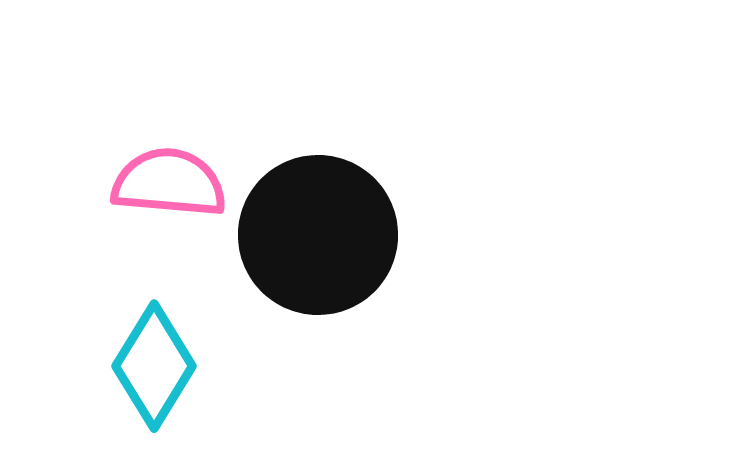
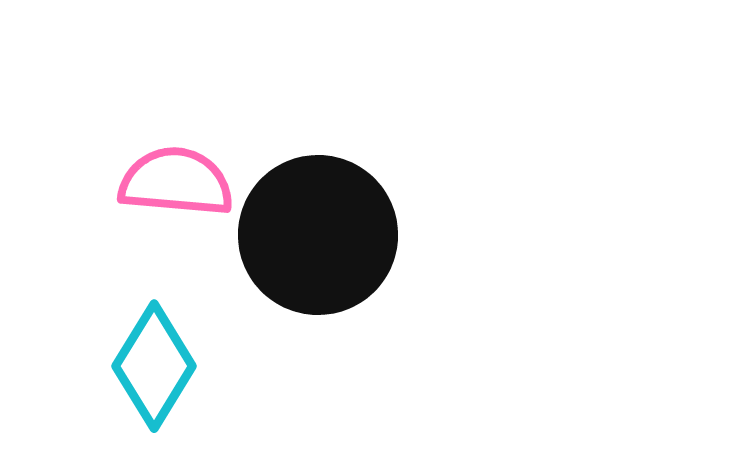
pink semicircle: moved 7 px right, 1 px up
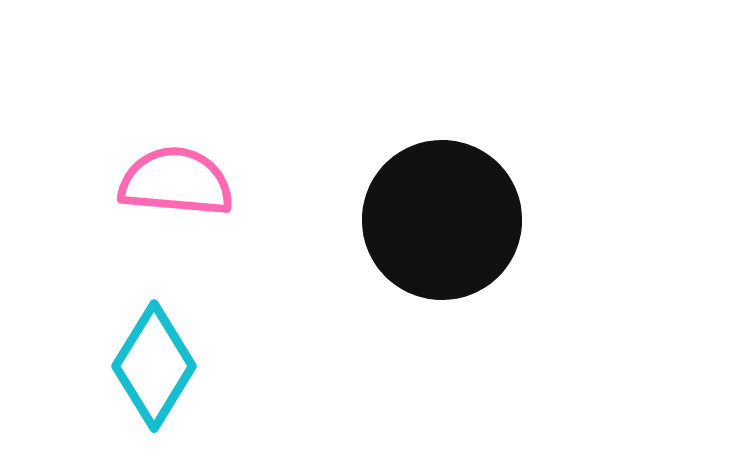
black circle: moved 124 px right, 15 px up
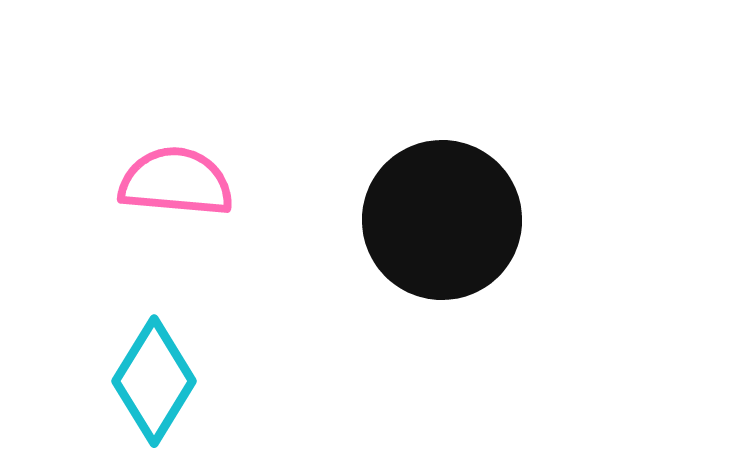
cyan diamond: moved 15 px down
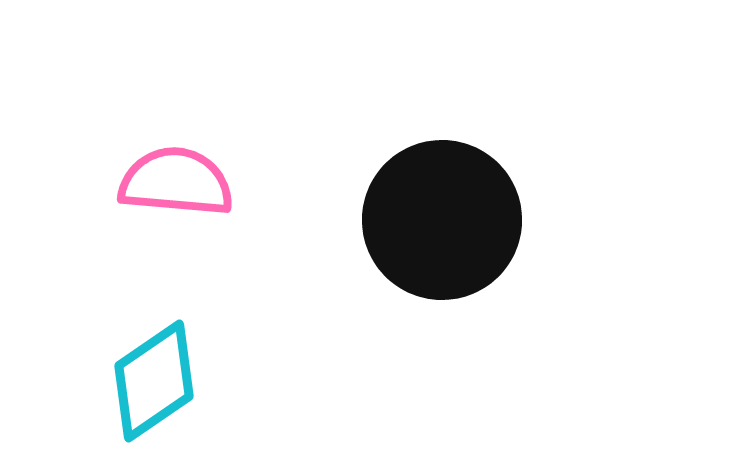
cyan diamond: rotated 24 degrees clockwise
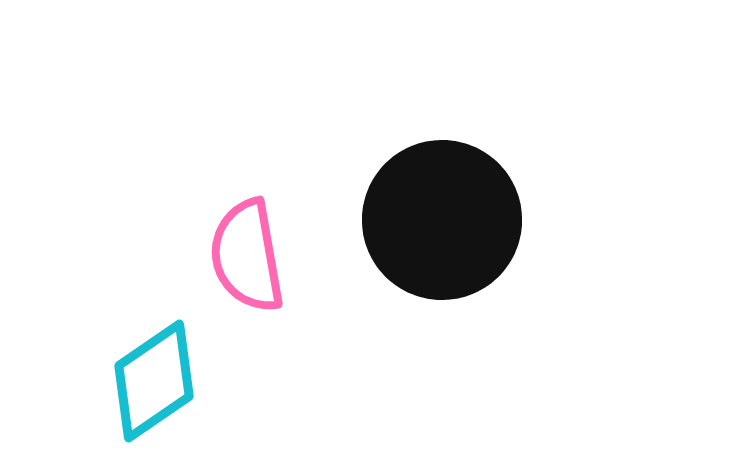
pink semicircle: moved 71 px right, 74 px down; rotated 105 degrees counterclockwise
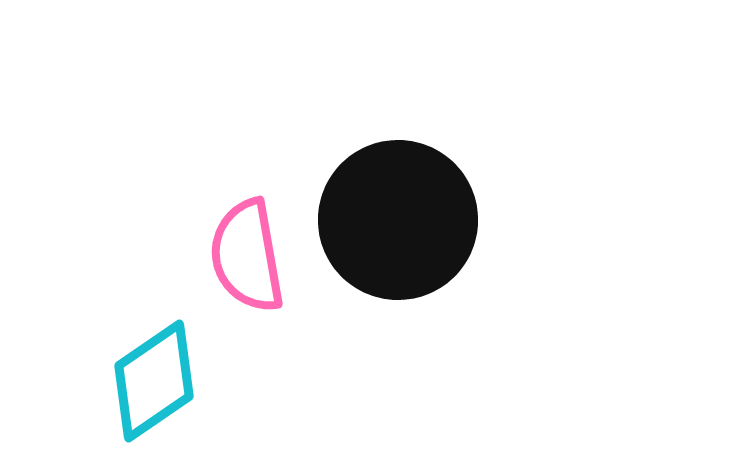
black circle: moved 44 px left
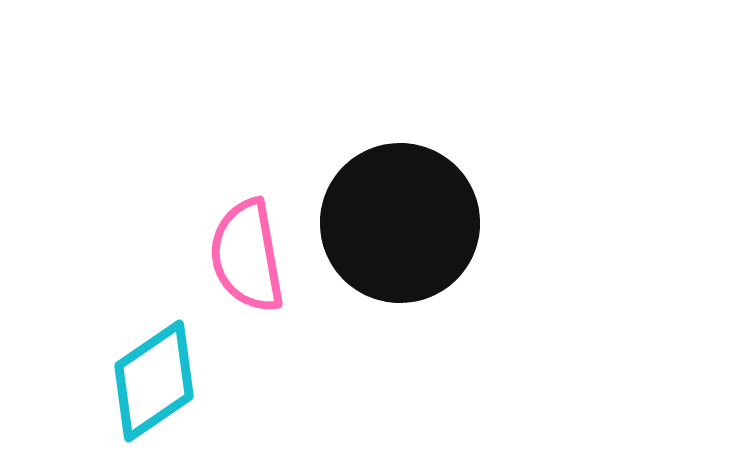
black circle: moved 2 px right, 3 px down
